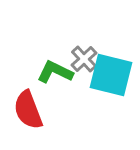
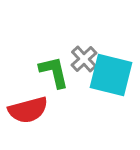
green L-shape: moved 1 px left; rotated 51 degrees clockwise
red semicircle: rotated 84 degrees counterclockwise
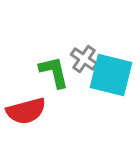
gray cross: rotated 12 degrees counterclockwise
red semicircle: moved 2 px left, 1 px down
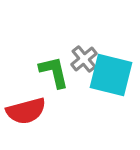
gray cross: rotated 16 degrees clockwise
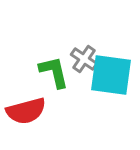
gray cross: rotated 16 degrees counterclockwise
cyan square: rotated 6 degrees counterclockwise
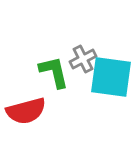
gray cross: moved 1 px left; rotated 28 degrees clockwise
cyan square: moved 2 px down
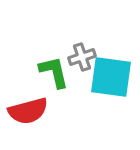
gray cross: moved 1 px left, 2 px up; rotated 8 degrees clockwise
red semicircle: moved 2 px right
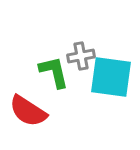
gray cross: moved 1 px left, 1 px up; rotated 8 degrees clockwise
red semicircle: rotated 48 degrees clockwise
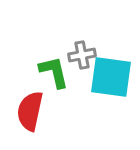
gray cross: moved 1 px right, 1 px up
red semicircle: moved 2 px right; rotated 69 degrees clockwise
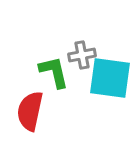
cyan square: moved 1 px left, 1 px down
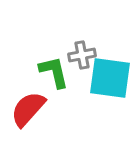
red semicircle: moved 2 px left, 2 px up; rotated 30 degrees clockwise
